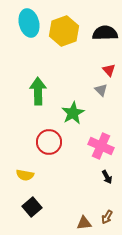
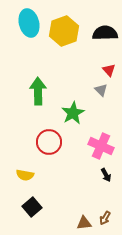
black arrow: moved 1 px left, 2 px up
brown arrow: moved 2 px left, 1 px down
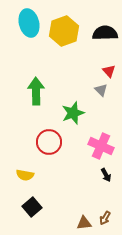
red triangle: moved 1 px down
green arrow: moved 2 px left
green star: rotated 10 degrees clockwise
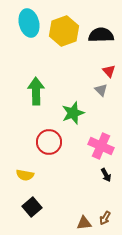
black semicircle: moved 4 px left, 2 px down
